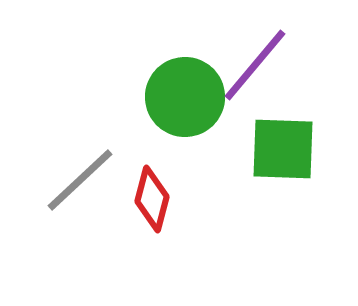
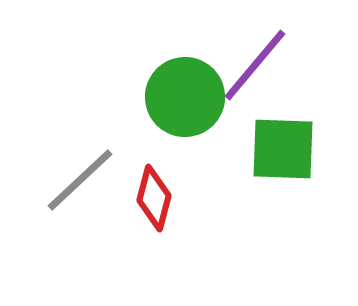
red diamond: moved 2 px right, 1 px up
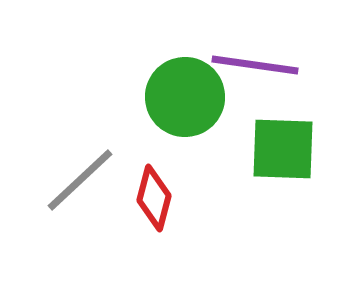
purple line: rotated 58 degrees clockwise
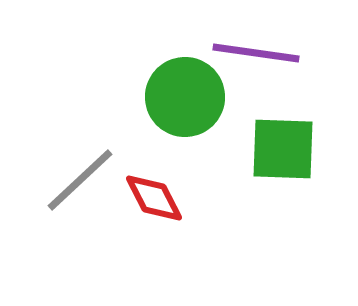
purple line: moved 1 px right, 12 px up
red diamond: rotated 42 degrees counterclockwise
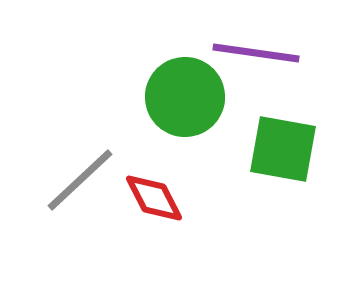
green square: rotated 8 degrees clockwise
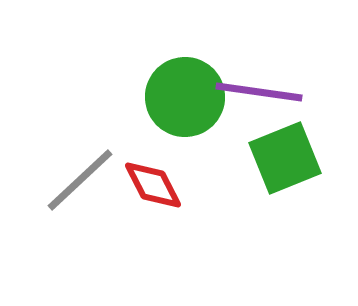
purple line: moved 3 px right, 39 px down
green square: moved 2 px right, 9 px down; rotated 32 degrees counterclockwise
red diamond: moved 1 px left, 13 px up
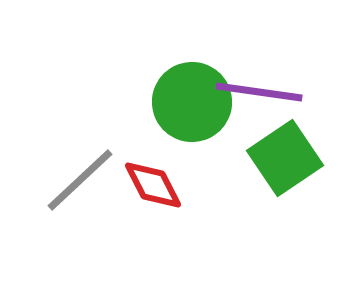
green circle: moved 7 px right, 5 px down
green square: rotated 12 degrees counterclockwise
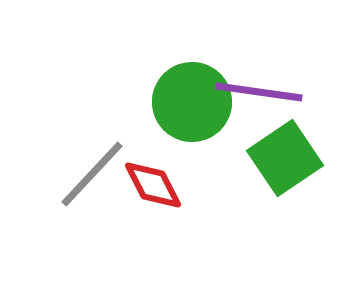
gray line: moved 12 px right, 6 px up; rotated 4 degrees counterclockwise
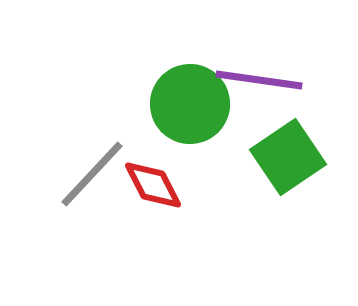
purple line: moved 12 px up
green circle: moved 2 px left, 2 px down
green square: moved 3 px right, 1 px up
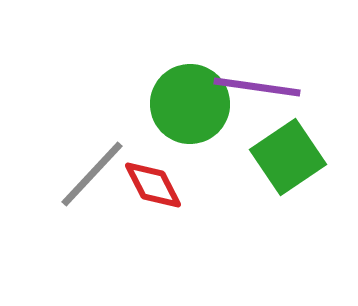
purple line: moved 2 px left, 7 px down
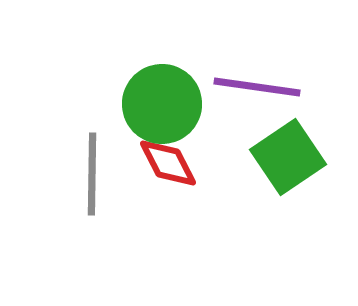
green circle: moved 28 px left
gray line: rotated 42 degrees counterclockwise
red diamond: moved 15 px right, 22 px up
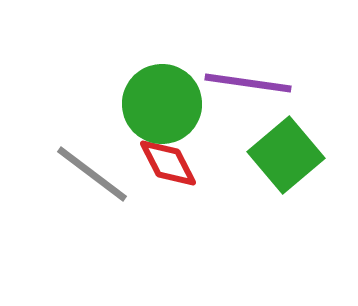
purple line: moved 9 px left, 4 px up
green square: moved 2 px left, 2 px up; rotated 6 degrees counterclockwise
gray line: rotated 54 degrees counterclockwise
